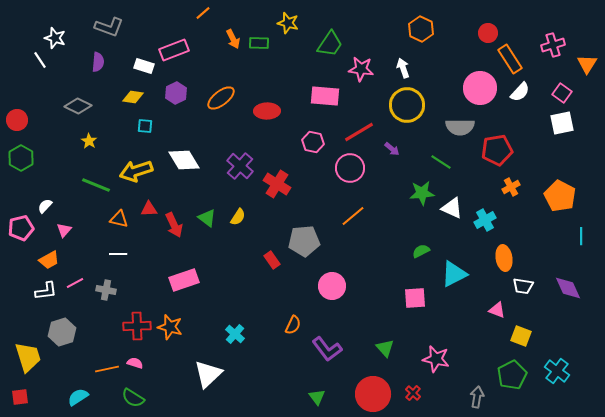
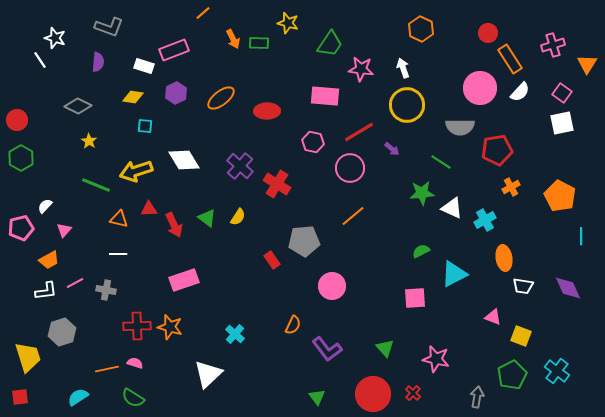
pink triangle at (497, 310): moved 4 px left, 7 px down
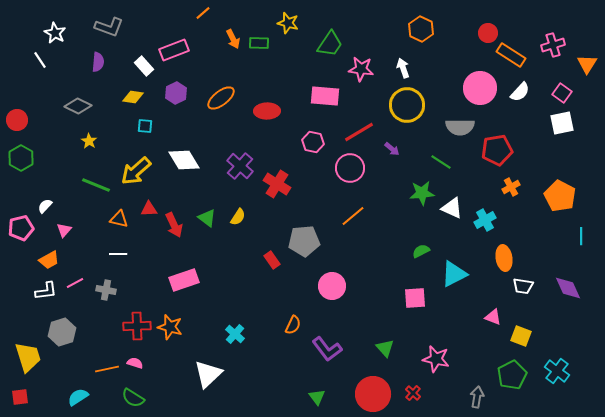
white star at (55, 38): moved 5 px up; rotated 10 degrees clockwise
orange rectangle at (510, 59): moved 1 px right, 4 px up; rotated 24 degrees counterclockwise
white rectangle at (144, 66): rotated 30 degrees clockwise
yellow arrow at (136, 171): rotated 24 degrees counterclockwise
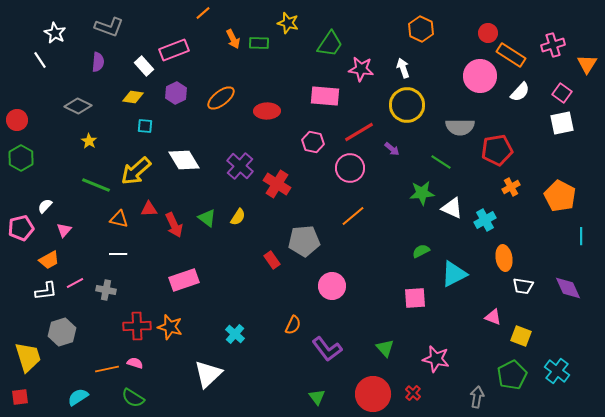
pink circle at (480, 88): moved 12 px up
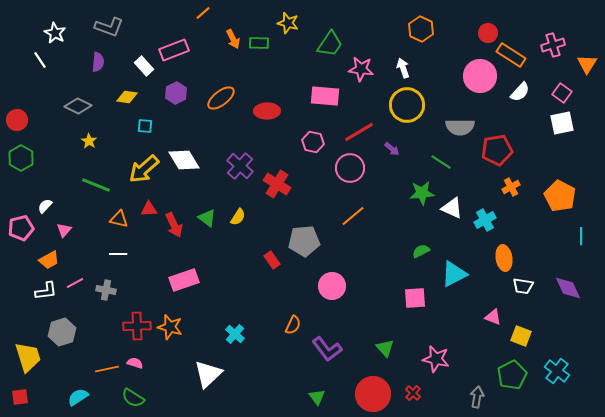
yellow diamond at (133, 97): moved 6 px left
yellow arrow at (136, 171): moved 8 px right, 2 px up
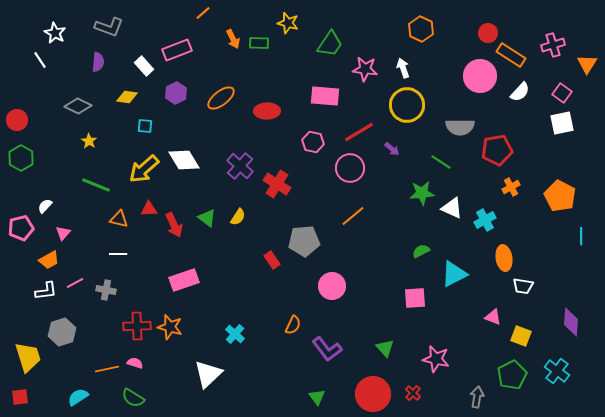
pink rectangle at (174, 50): moved 3 px right
pink star at (361, 69): moved 4 px right
pink triangle at (64, 230): moved 1 px left, 3 px down
purple diamond at (568, 288): moved 3 px right, 34 px down; rotated 28 degrees clockwise
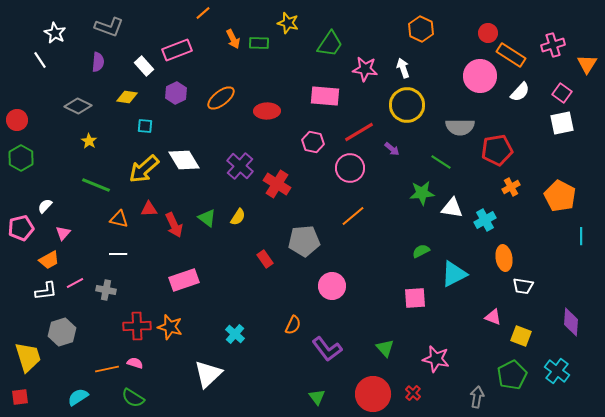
white triangle at (452, 208): rotated 15 degrees counterclockwise
red rectangle at (272, 260): moved 7 px left, 1 px up
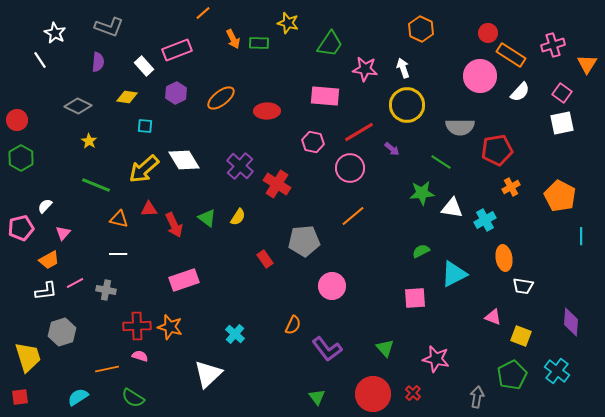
pink semicircle at (135, 363): moved 5 px right, 7 px up
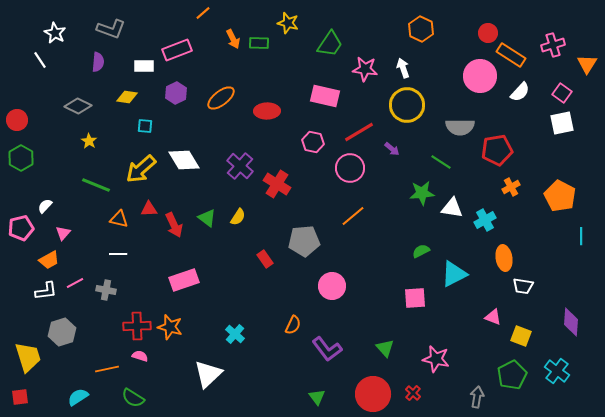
gray L-shape at (109, 27): moved 2 px right, 2 px down
white rectangle at (144, 66): rotated 48 degrees counterclockwise
pink rectangle at (325, 96): rotated 8 degrees clockwise
yellow arrow at (144, 169): moved 3 px left
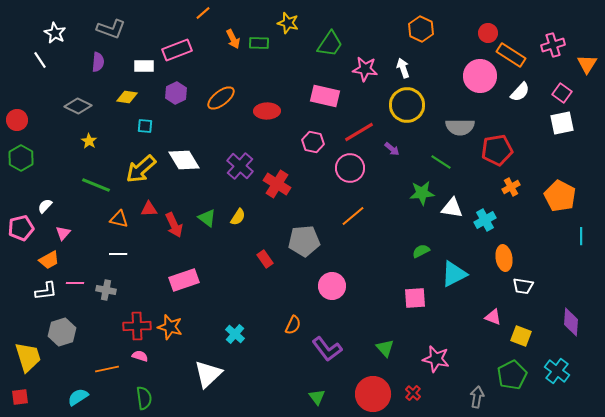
pink line at (75, 283): rotated 30 degrees clockwise
green semicircle at (133, 398): moved 11 px right; rotated 130 degrees counterclockwise
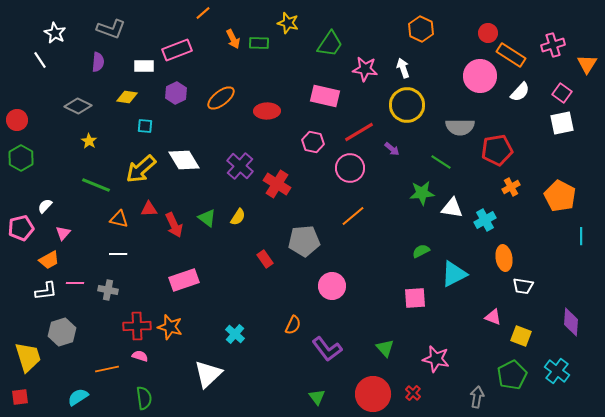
gray cross at (106, 290): moved 2 px right
